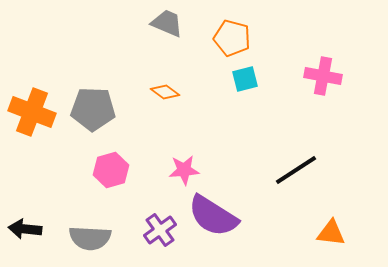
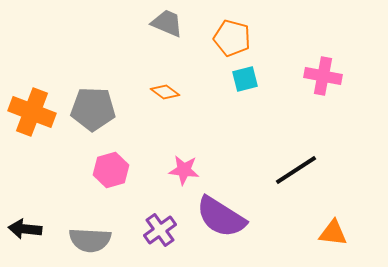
pink star: rotated 12 degrees clockwise
purple semicircle: moved 8 px right, 1 px down
orange triangle: moved 2 px right
gray semicircle: moved 2 px down
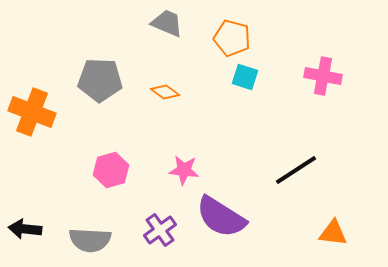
cyan square: moved 2 px up; rotated 32 degrees clockwise
gray pentagon: moved 7 px right, 29 px up
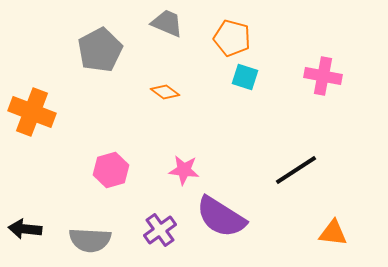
gray pentagon: moved 30 px up; rotated 30 degrees counterclockwise
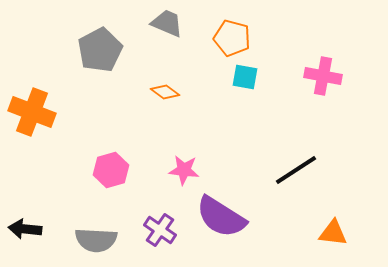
cyan square: rotated 8 degrees counterclockwise
purple cross: rotated 20 degrees counterclockwise
gray semicircle: moved 6 px right
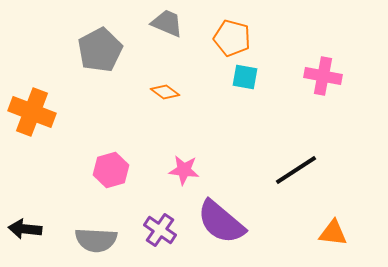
purple semicircle: moved 5 px down; rotated 8 degrees clockwise
